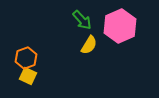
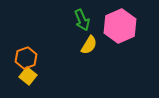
green arrow: rotated 20 degrees clockwise
yellow square: rotated 12 degrees clockwise
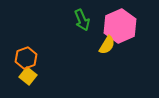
yellow semicircle: moved 18 px right
